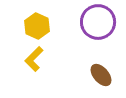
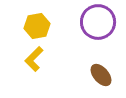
yellow hexagon: rotated 25 degrees clockwise
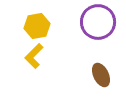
yellow L-shape: moved 3 px up
brown ellipse: rotated 15 degrees clockwise
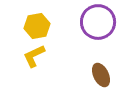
yellow L-shape: rotated 20 degrees clockwise
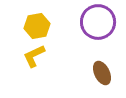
brown ellipse: moved 1 px right, 2 px up
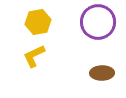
yellow hexagon: moved 1 px right, 4 px up
brown ellipse: rotated 65 degrees counterclockwise
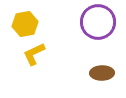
yellow hexagon: moved 13 px left, 2 px down
yellow L-shape: moved 2 px up
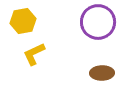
yellow hexagon: moved 2 px left, 3 px up
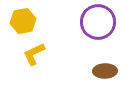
brown ellipse: moved 3 px right, 2 px up
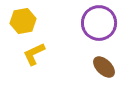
purple circle: moved 1 px right, 1 px down
brown ellipse: moved 1 px left, 4 px up; rotated 45 degrees clockwise
